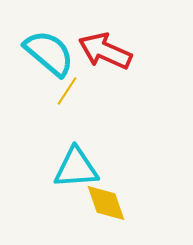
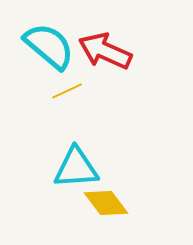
cyan semicircle: moved 7 px up
yellow line: rotated 32 degrees clockwise
yellow diamond: rotated 18 degrees counterclockwise
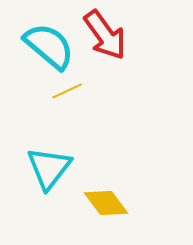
red arrow: moved 16 px up; rotated 150 degrees counterclockwise
cyan triangle: moved 27 px left; rotated 48 degrees counterclockwise
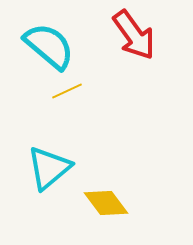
red arrow: moved 29 px right
cyan triangle: rotated 12 degrees clockwise
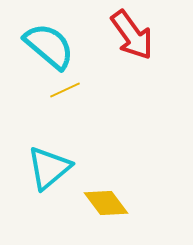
red arrow: moved 2 px left
yellow line: moved 2 px left, 1 px up
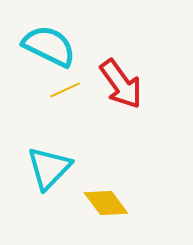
red arrow: moved 11 px left, 49 px down
cyan semicircle: rotated 14 degrees counterclockwise
cyan triangle: rotated 6 degrees counterclockwise
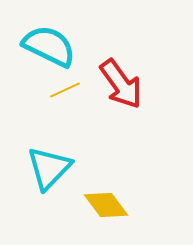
yellow diamond: moved 2 px down
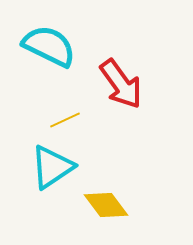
yellow line: moved 30 px down
cyan triangle: moved 3 px right, 1 px up; rotated 12 degrees clockwise
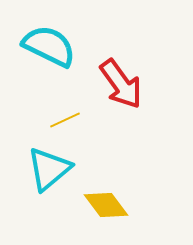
cyan triangle: moved 3 px left, 2 px down; rotated 6 degrees counterclockwise
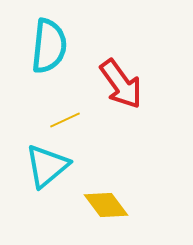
cyan semicircle: rotated 70 degrees clockwise
cyan triangle: moved 2 px left, 3 px up
